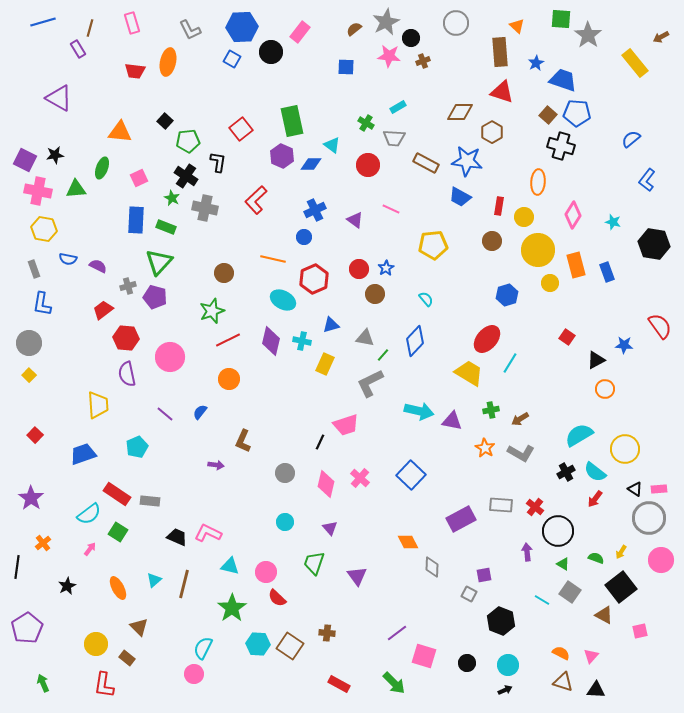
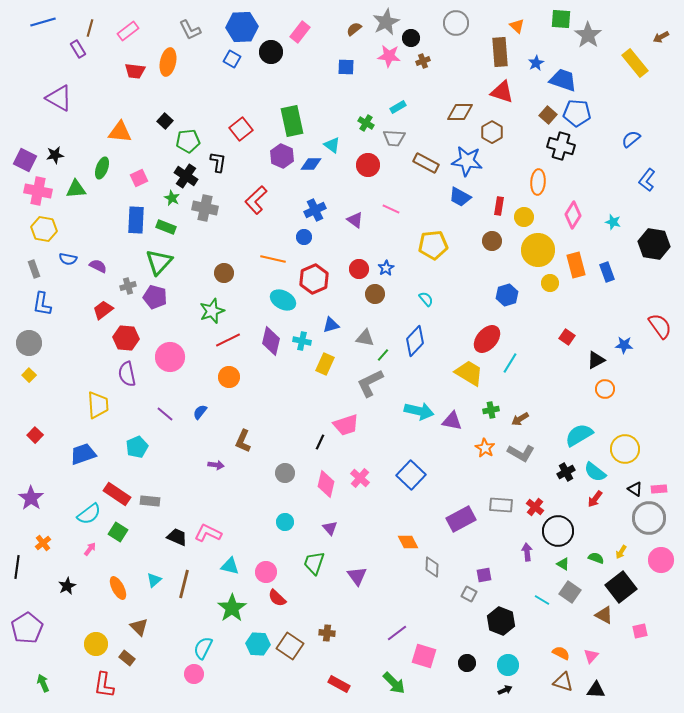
pink rectangle at (132, 23): moved 4 px left, 8 px down; rotated 70 degrees clockwise
orange circle at (229, 379): moved 2 px up
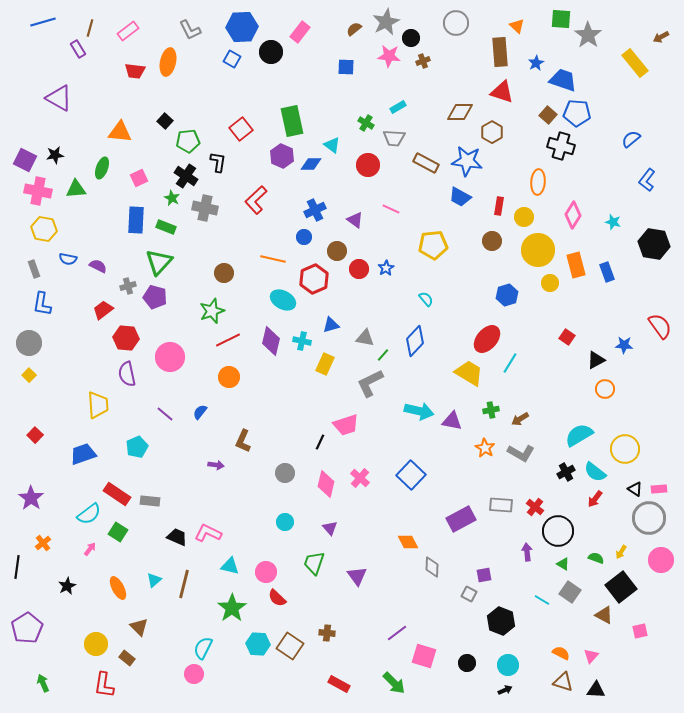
brown circle at (375, 294): moved 38 px left, 43 px up
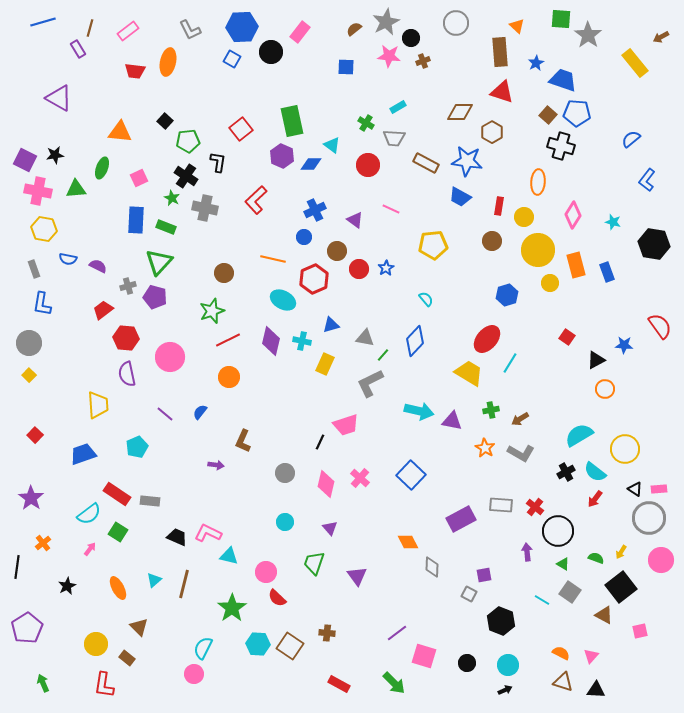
cyan triangle at (230, 566): moved 1 px left, 10 px up
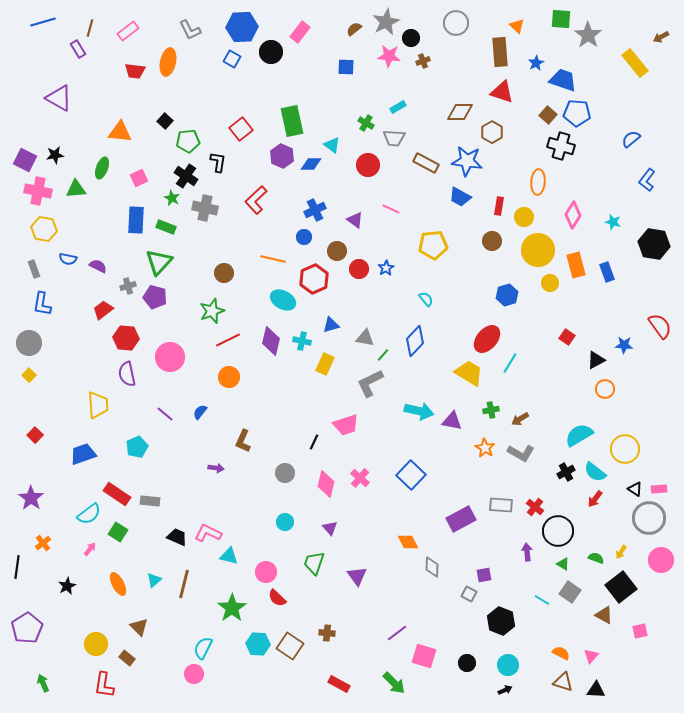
black line at (320, 442): moved 6 px left
purple arrow at (216, 465): moved 3 px down
orange ellipse at (118, 588): moved 4 px up
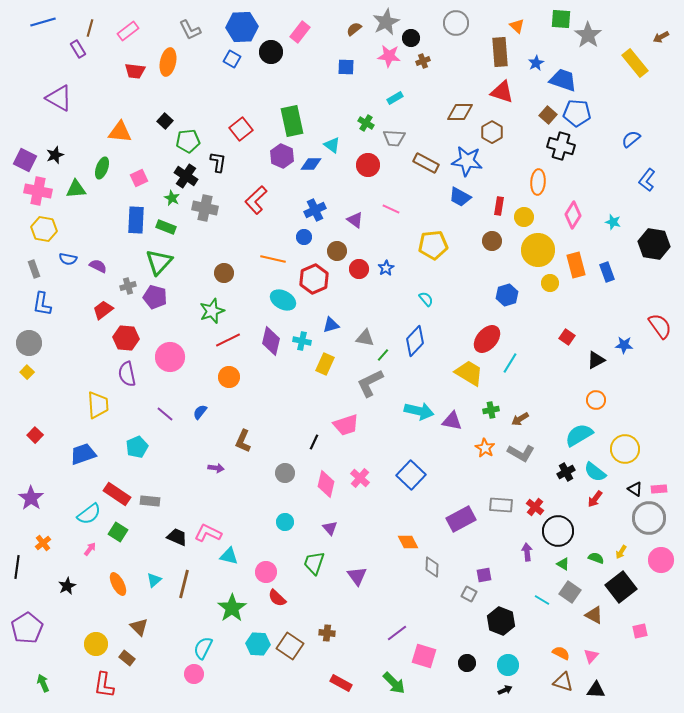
cyan rectangle at (398, 107): moved 3 px left, 9 px up
black star at (55, 155): rotated 12 degrees counterclockwise
yellow square at (29, 375): moved 2 px left, 3 px up
orange circle at (605, 389): moved 9 px left, 11 px down
brown triangle at (604, 615): moved 10 px left
red rectangle at (339, 684): moved 2 px right, 1 px up
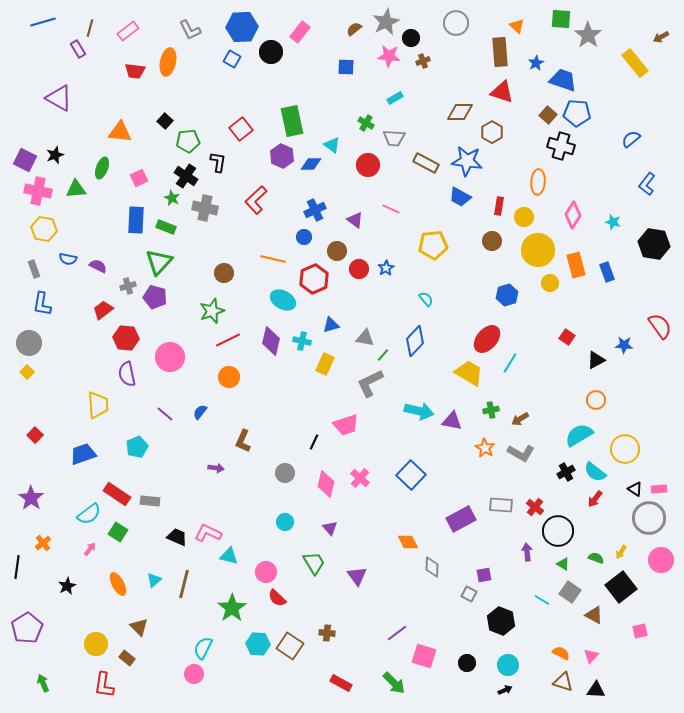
blue L-shape at (647, 180): moved 4 px down
green trapezoid at (314, 563): rotated 130 degrees clockwise
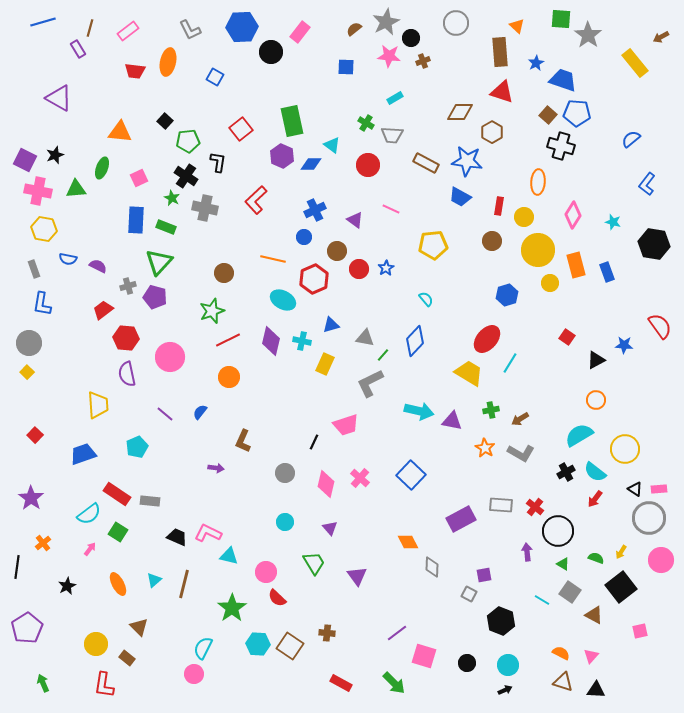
blue square at (232, 59): moved 17 px left, 18 px down
gray trapezoid at (394, 138): moved 2 px left, 3 px up
